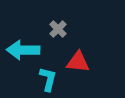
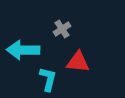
gray cross: moved 4 px right; rotated 12 degrees clockwise
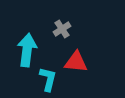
cyan arrow: moved 4 px right; rotated 96 degrees clockwise
red triangle: moved 2 px left
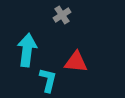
gray cross: moved 14 px up
cyan L-shape: moved 1 px down
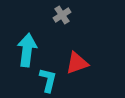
red triangle: moved 1 px right, 1 px down; rotated 25 degrees counterclockwise
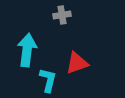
gray cross: rotated 24 degrees clockwise
